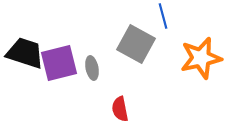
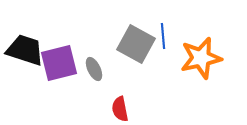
blue line: moved 20 px down; rotated 10 degrees clockwise
black trapezoid: moved 3 px up
gray ellipse: moved 2 px right, 1 px down; rotated 15 degrees counterclockwise
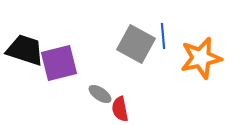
gray ellipse: moved 6 px right, 25 px down; rotated 30 degrees counterclockwise
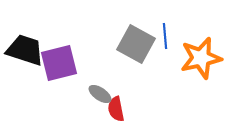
blue line: moved 2 px right
red semicircle: moved 4 px left
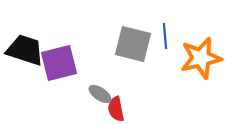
gray square: moved 3 px left; rotated 15 degrees counterclockwise
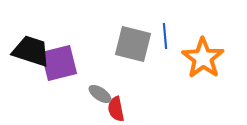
black trapezoid: moved 6 px right, 1 px down
orange star: moved 2 px right; rotated 24 degrees counterclockwise
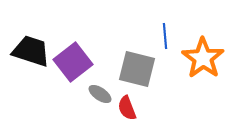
gray square: moved 4 px right, 25 px down
purple square: moved 14 px right, 1 px up; rotated 24 degrees counterclockwise
red semicircle: moved 11 px right, 1 px up; rotated 10 degrees counterclockwise
